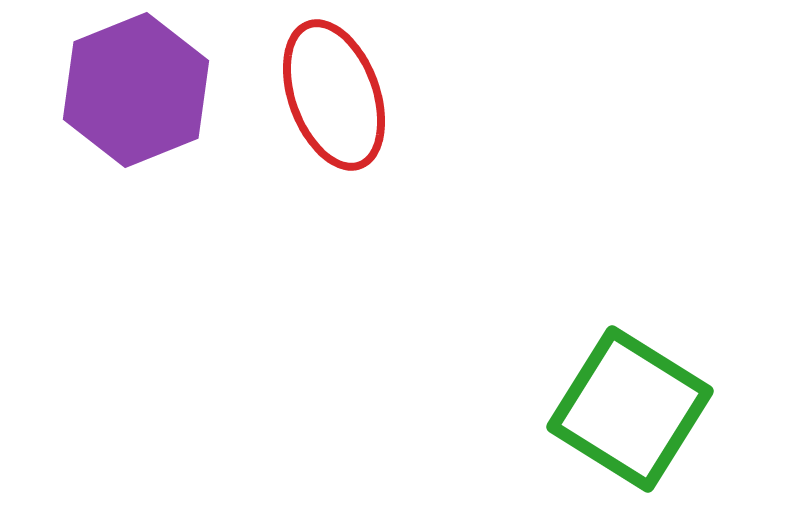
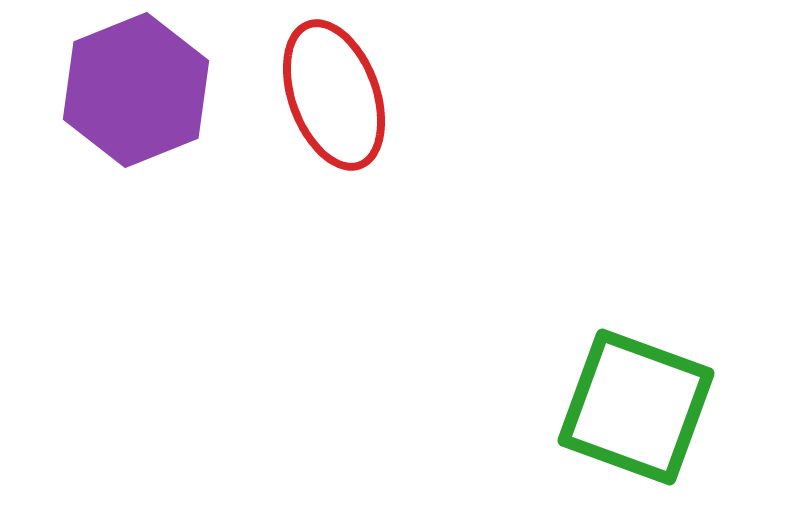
green square: moved 6 px right, 2 px up; rotated 12 degrees counterclockwise
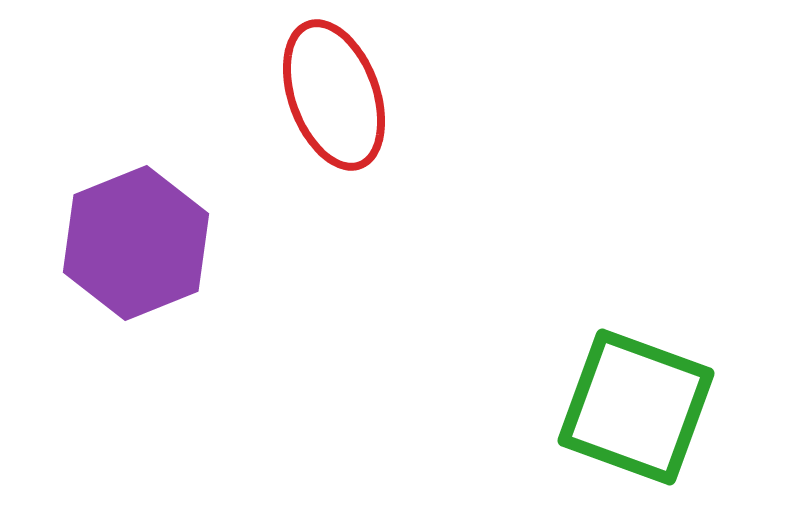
purple hexagon: moved 153 px down
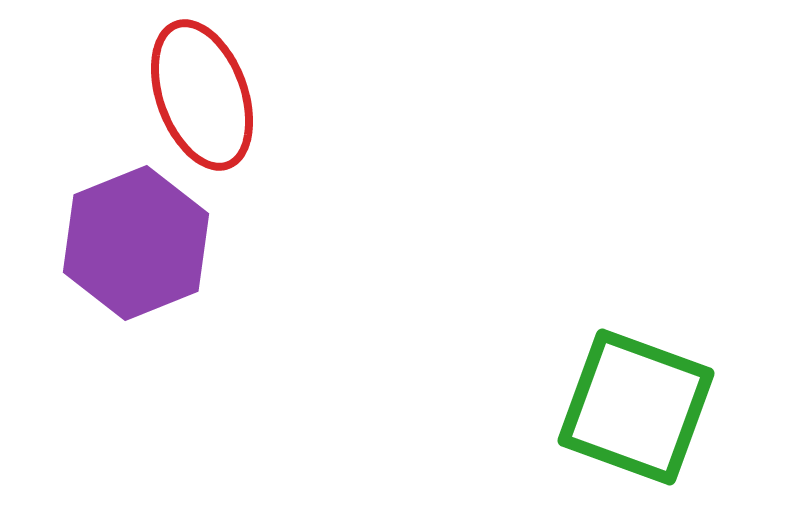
red ellipse: moved 132 px left
